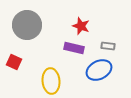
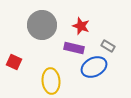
gray circle: moved 15 px right
gray rectangle: rotated 24 degrees clockwise
blue ellipse: moved 5 px left, 3 px up
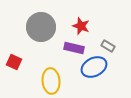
gray circle: moved 1 px left, 2 px down
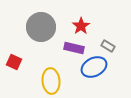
red star: rotated 18 degrees clockwise
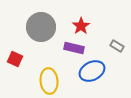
gray rectangle: moved 9 px right
red square: moved 1 px right, 3 px up
blue ellipse: moved 2 px left, 4 px down
yellow ellipse: moved 2 px left
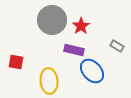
gray circle: moved 11 px right, 7 px up
purple rectangle: moved 2 px down
red square: moved 1 px right, 3 px down; rotated 14 degrees counterclockwise
blue ellipse: rotated 75 degrees clockwise
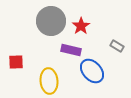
gray circle: moved 1 px left, 1 px down
purple rectangle: moved 3 px left
red square: rotated 14 degrees counterclockwise
